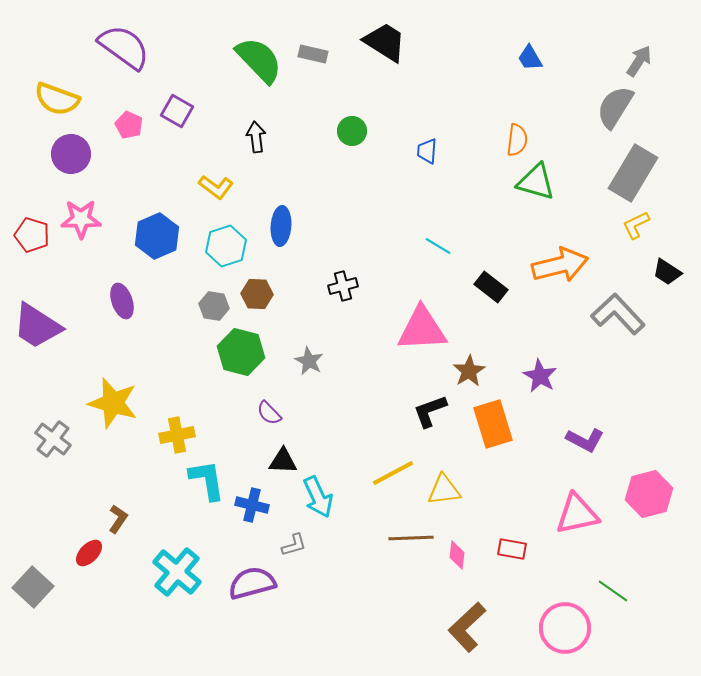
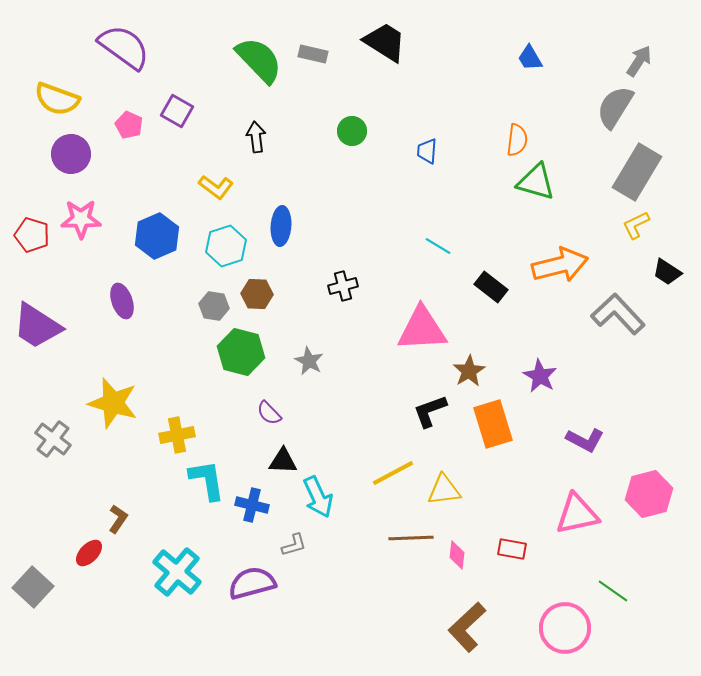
gray rectangle at (633, 173): moved 4 px right, 1 px up
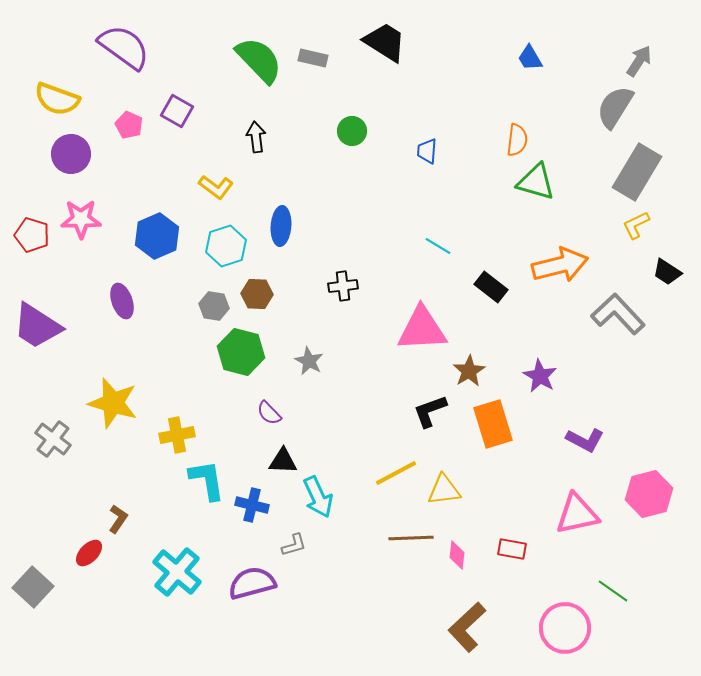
gray rectangle at (313, 54): moved 4 px down
black cross at (343, 286): rotated 8 degrees clockwise
yellow line at (393, 473): moved 3 px right
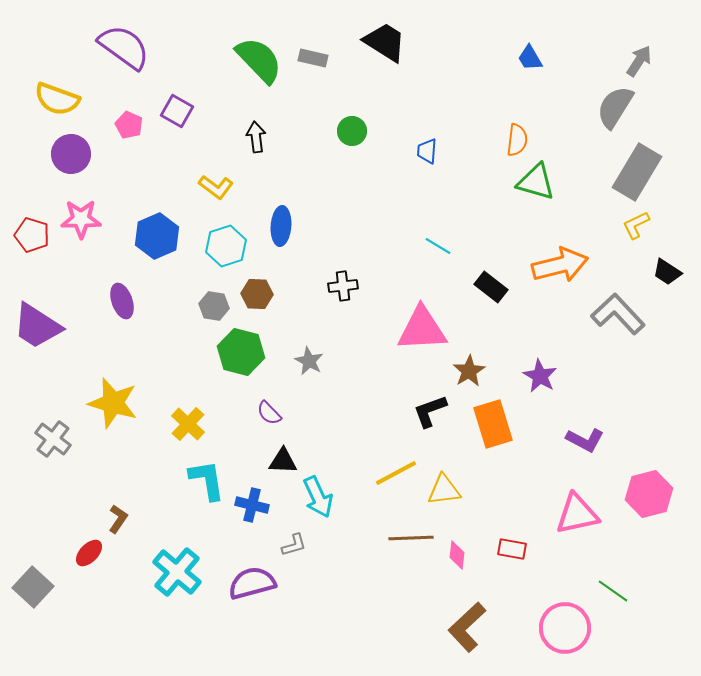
yellow cross at (177, 435): moved 11 px right, 11 px up; rotated 36 degrees counterclockwise
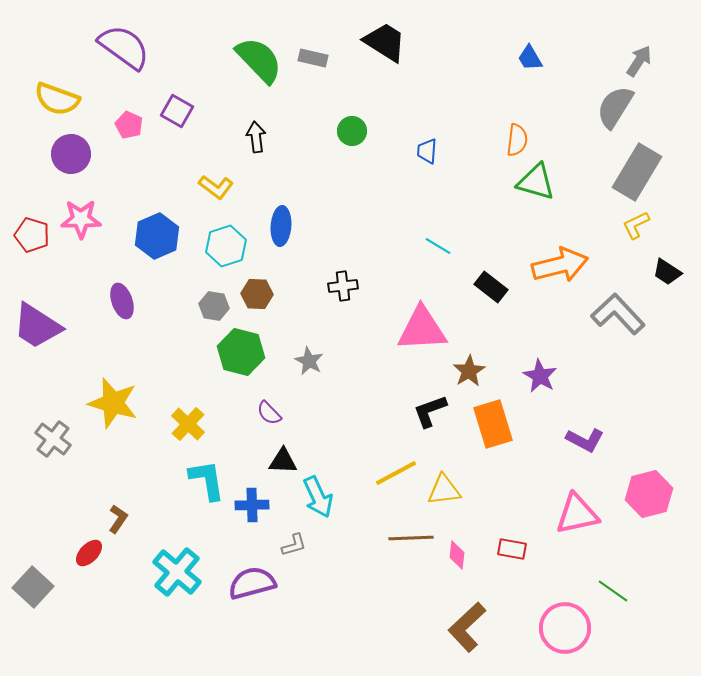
blue cross at (252, 505): rotated 16 degrees counterclockwise
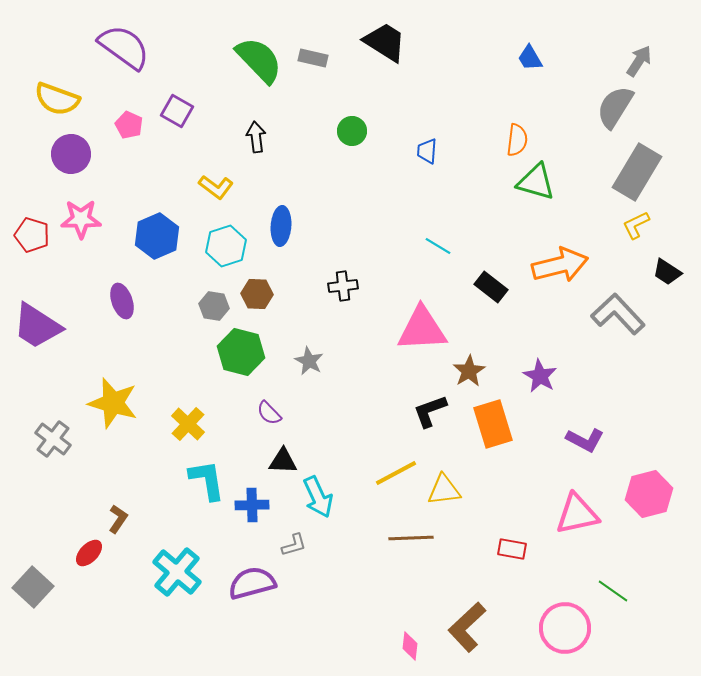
pink diamond at (457, 555): moved 47 px left, 91 px down
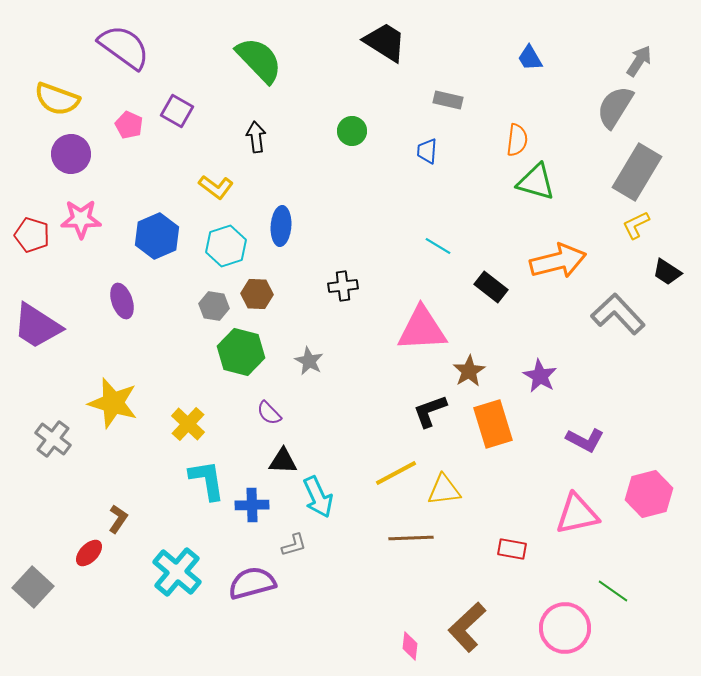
gray rectangle at (313, 58): moved 135 px right, 42 px down
orange arrow at (560, 265): moved 2 px left, 4 px up
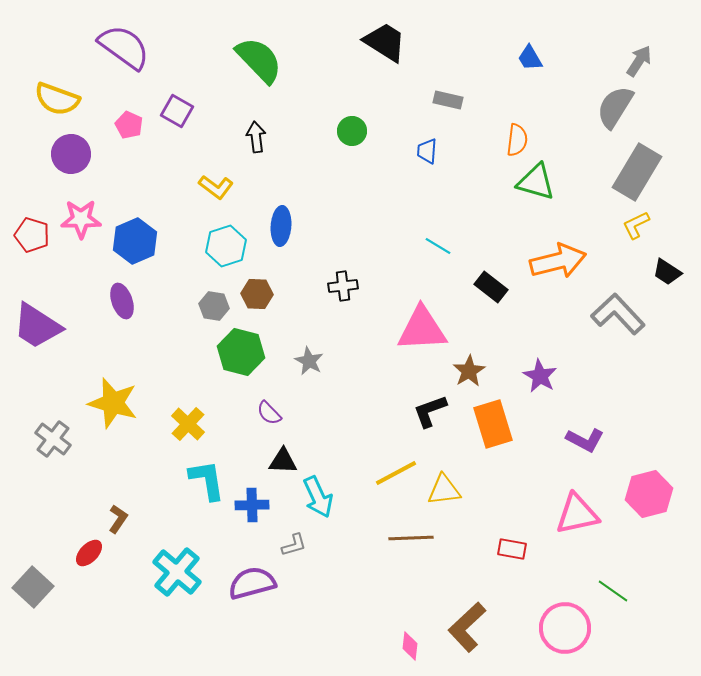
blue hexagon at (157, 236): moved 22 px left, 5 px down
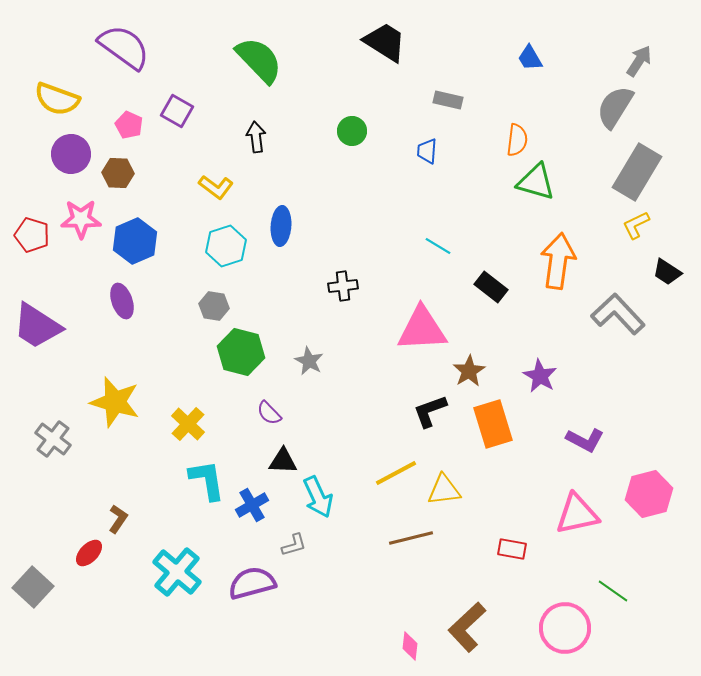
orange arrow at (558, 261): rotated 68 degrees counterclockwise
brown hexagon at (257, 294): moved 139 px left, 121 px up
yellow star at (113, 403): moved 2 px right, 1 px up
blue cross at (252, 505): rotated 28 degrees counterclockwise
brown line at (411, 538): rotated 12 degrees counterclockwise
